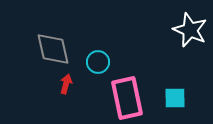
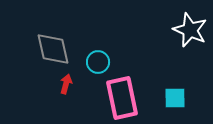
pink rectangle: moved 5 px left
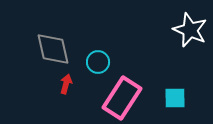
pink rectangle: rotated 45 degrees clockwise
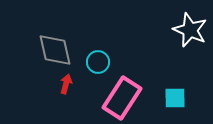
gray diamond: moved 2 px right, 1 px down
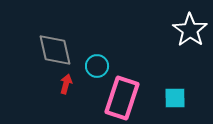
white star: rotated 12 degrees clockwise
cyan circle: moved 1 px left, 4 px down
pink rectangle: rotated 15 degrees counterclockwise
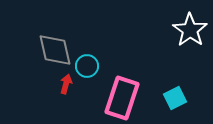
cyan circle: moved 10 px left
cyan square: rotated 25 degrees counterclockwise
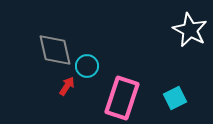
white star: rotated 8 degrees counterclockwise
red arrow: moved 1 px right, 2 px down; rotated 18 degrees clockwise
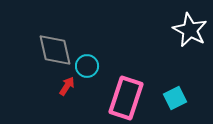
pink rectangle: moved 4 px right
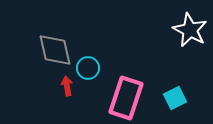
cyan circle: moved 1 px right, 2 px down
red arrow: rotated 42 degrees counterclockwise
